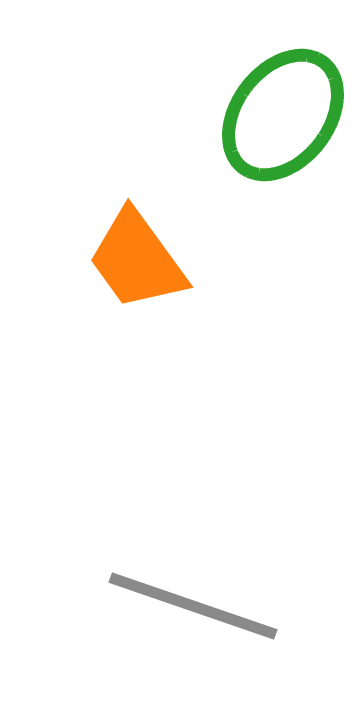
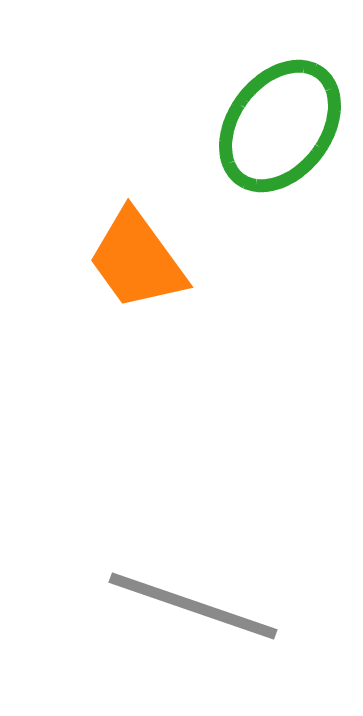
green ellipse: moved 3 px left, 11 px down
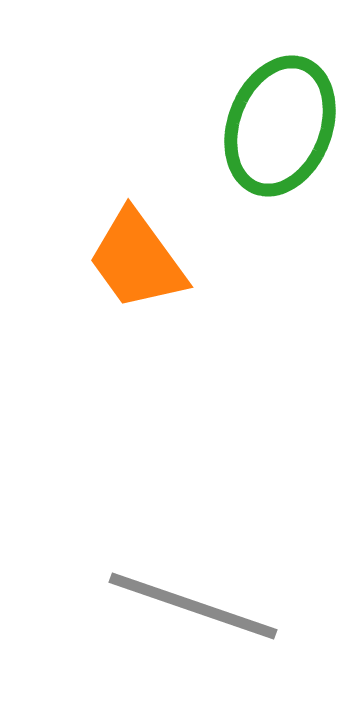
green ellipse: rotated 16 degrees counterclockwise
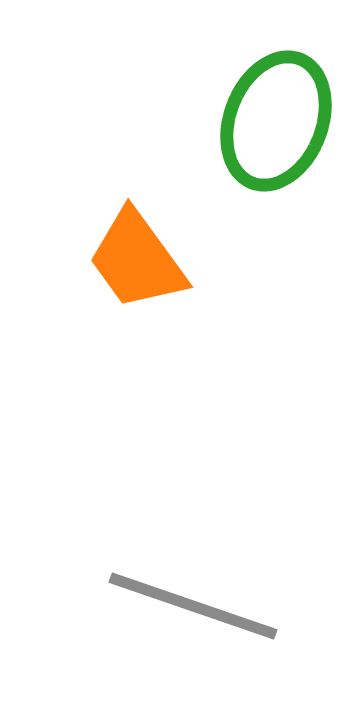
green ellipse: moved 4 px left, 5 px up
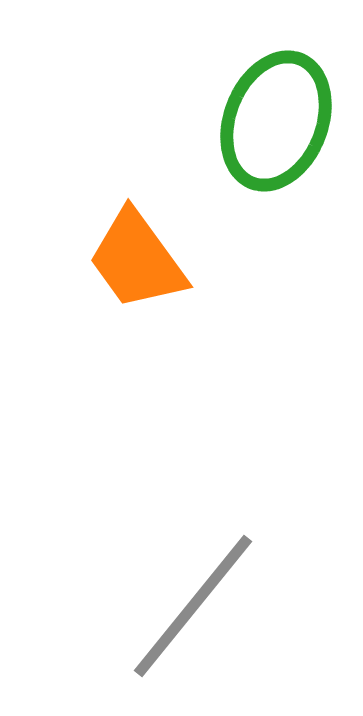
gray line: rotated 70 degrees counterclockwise
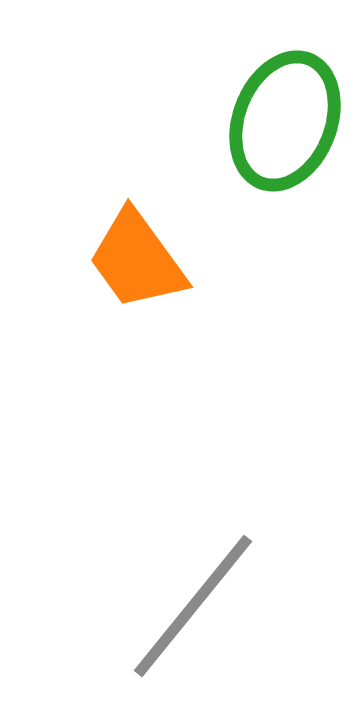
green ellipse: moved 9 px right
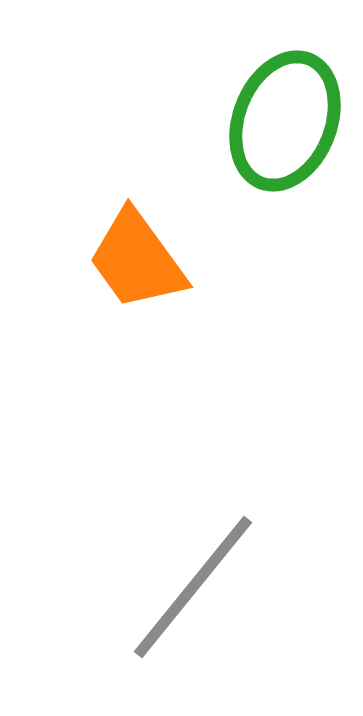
gray line: moved 19 px up
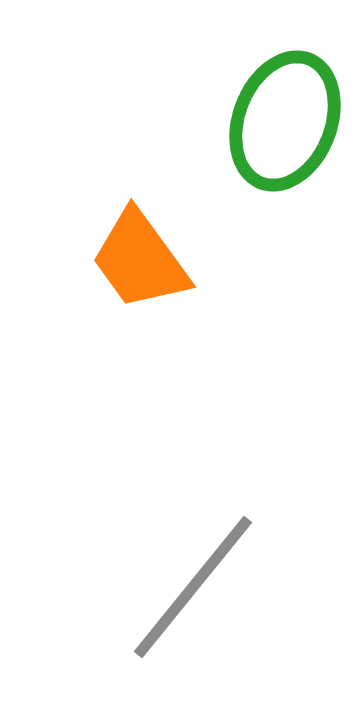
orange trapezoid: moved 3 px right
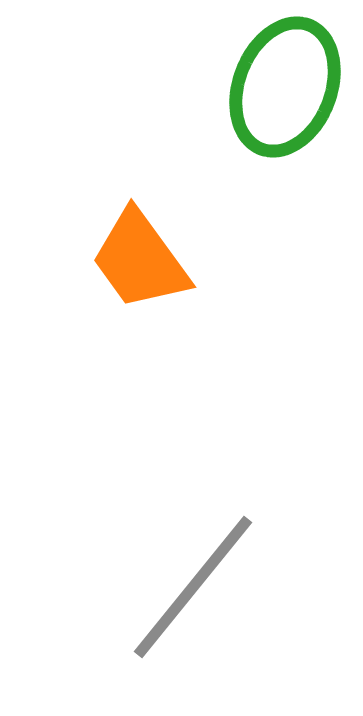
green ellipse: moved 34 px up
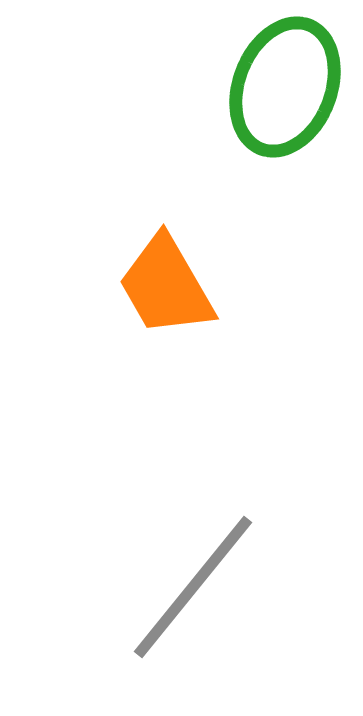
orange trapezoid: moved 26 px right, 26 px down; rotated 6 degrees clockwise
